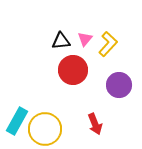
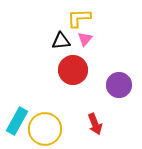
yellow L-shape: moved 29 px left, 26 px up; rotated 135 degrees counterclockwise
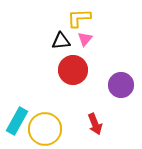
purple circle: moved 2 px right
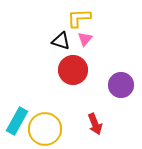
black triangle: rotated 24 degrees clockwise
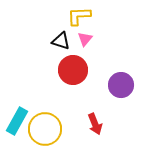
yellow L-shape: moved 2 px up
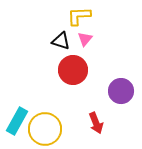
purple circle: moved 6 px down
red arrow: moved 1 px right, 1 px up
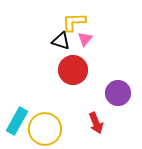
yellow L-shape: moved 5 px left, 6 px down
purple circle: moved 3 px left, 2 px down
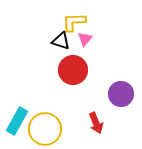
purple circle: moved 3 px right, 1 px down
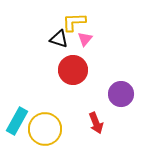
black triangle: moved 2 px left, 2 px up
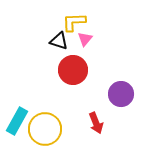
black triangle: moved 2 px down
